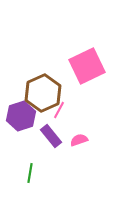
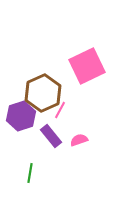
pink line: moved 1 px right
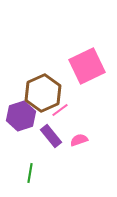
pink line: rotated 24 degrees clockwise
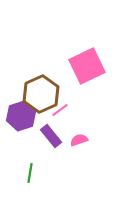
brown hexagon: moved 2 px left, 1 px down
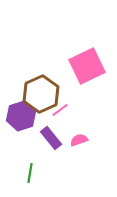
purple rectangle: moved 2 px down
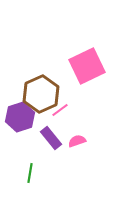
purple hexagon: moved 1 px left, 1 px down
pink semicircle: moved 2 px left, 1 px down
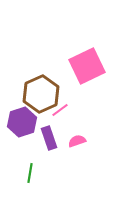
purple hexagon: moved 2 px right, 5 px down
purple rectangle: moved 2 px left; rotated 20 degrees clockwise
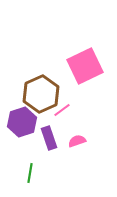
pink square: moved 2 px left
pink line: moved 2 px right
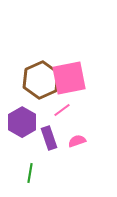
pink square: moved 16 px left, 12 px down; rotated 15 degrees clockwise
brown hexagon: moved 14 px up
purple hexagon: rotated 12 degrees counterclockwise
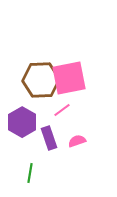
brown hexagon: rotated 21 degrees clockwise
